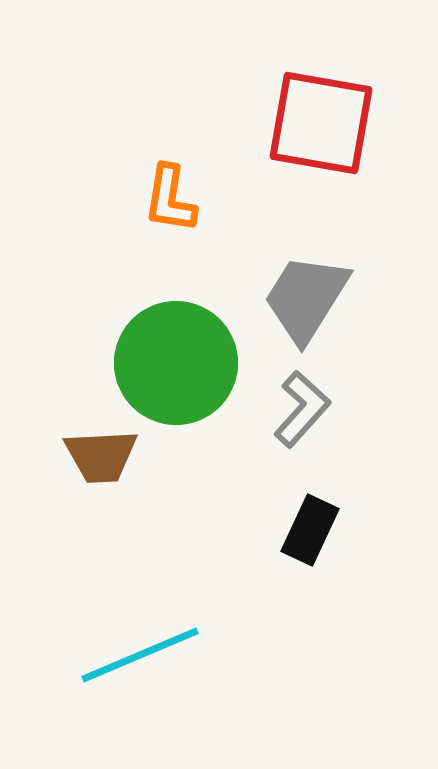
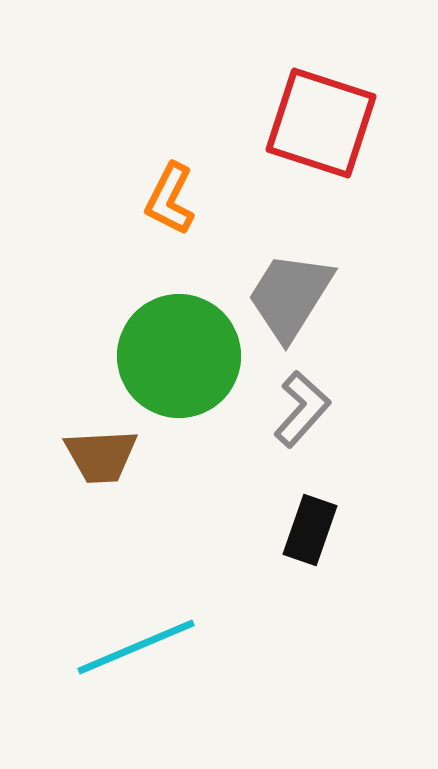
red square: rotated 8 degrees clockwise
orange L-shape: rotated 18 degrees clockwise
gray trapezoid: moved 16 px left, 2 px up
green circle: moved 3 px right, 7 px up
black rectangle: rotated 6 degrees counterclockwise
cyan line: moved 4 px left, 8 px up
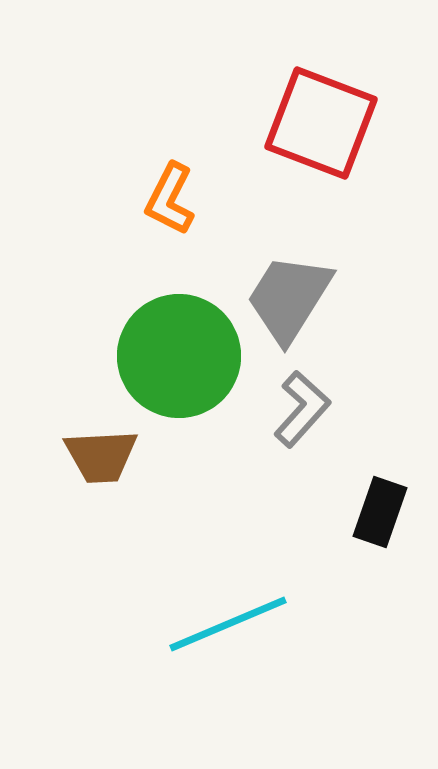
red square: rotated 3 degrees clockwise
gray trapezoid: moved 1 px left, 2 px down
black rectangle: moved 70 px right, 18 px up
cyan line: moved 92 px right, 23 px up
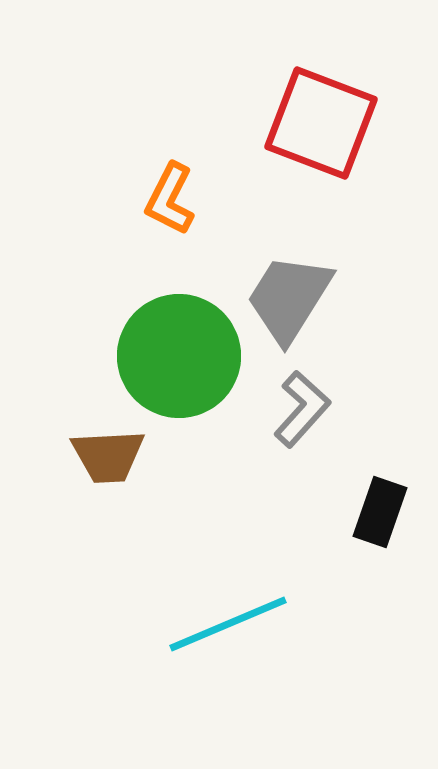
brown trapezoid: moved 7 px right
